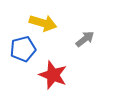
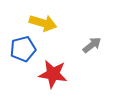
gray arrow: moved 7 px right, 6 px down
red star: moved 1 px up; rotated 12 degrees counterclockwise
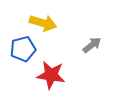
red star: moved 2 px left, 1 px down
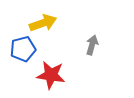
yellow arrow: rotated 36 degrees counterclockwise
gray arrow: rotated 36 degrees counterclockwise
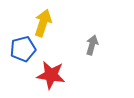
yellow arrow: rotated 52 degrees counterclockwise
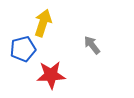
gray arrow: rotated 54 degrees counterclockwise
red star: rotated 12 degrees counterclockwise
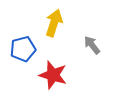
yellow arrow: moved 11 px right
red star: moved 2 px right; rotated 20 degrees clockwise
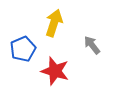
blue pentagon: rotated 10 degrees counterclockwise
red star: moved 2 px right, 4 px up
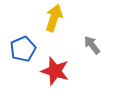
yellow arrow: moved 5 px up
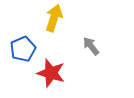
gray arrow: moved 1 px left, 1 px down
red star: moved 4 px left, 2 px down
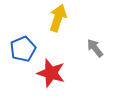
yellow arrow: moved 4 px right
gray arrow: moved 4 px right, 2 px down
